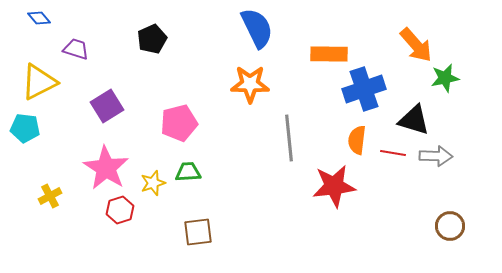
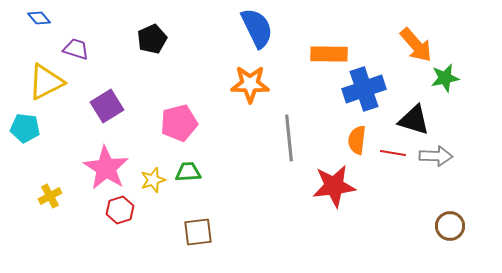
yellow triangle: moved 7 px right
yellow star: moved 3 px up
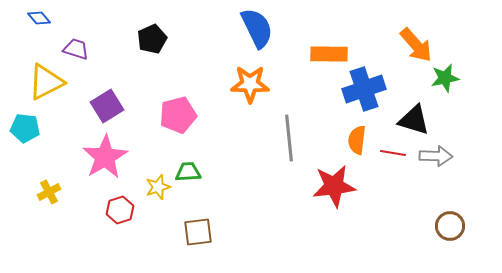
pink pentagon: moved 1 px left, 8 px up
pink star: moved 1 px left, 11 px up; rotated 9 degrees clockwise
yellow star: moved 5 px right, 7 px down
yellow cross: moved 1 px left, 4 px up
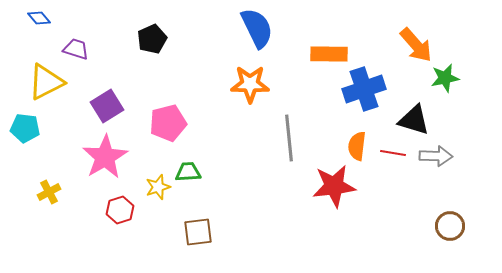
pink pentagon: moved 10 px left, 8 px down
orange semicircle: moved 6 px down
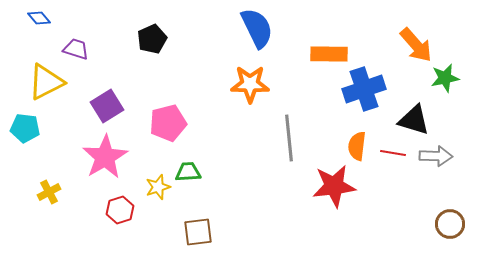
brown circle: moved 2 px up
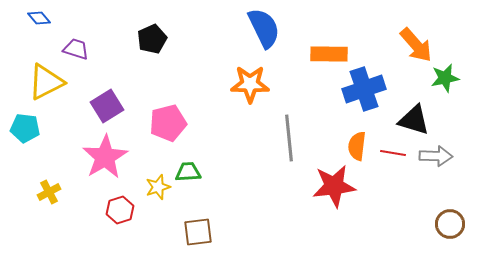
blue semicircle: moved 7 px right
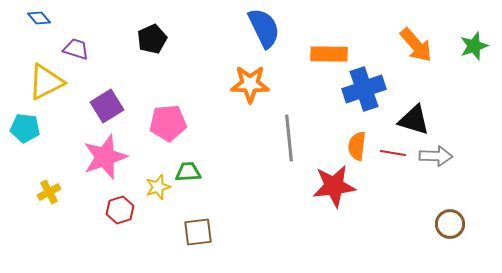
green star: moved 29 px right, 32 px up; rotated 8 degrees counterclockwise
pink pentagon: rotated 9 degrees clockwise
pink star: rotated 12 degrees clockwise
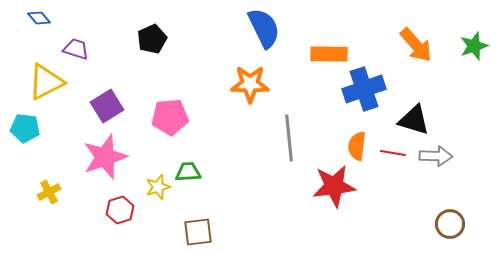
pink pentagon: moved 2 px right, 6 px up
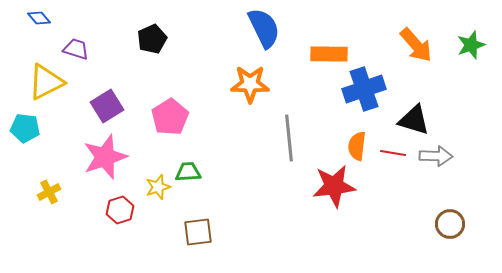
green star: moved 3 px left, 1 px up
pink pentagon: rotated 27 degrees counterclockwise
